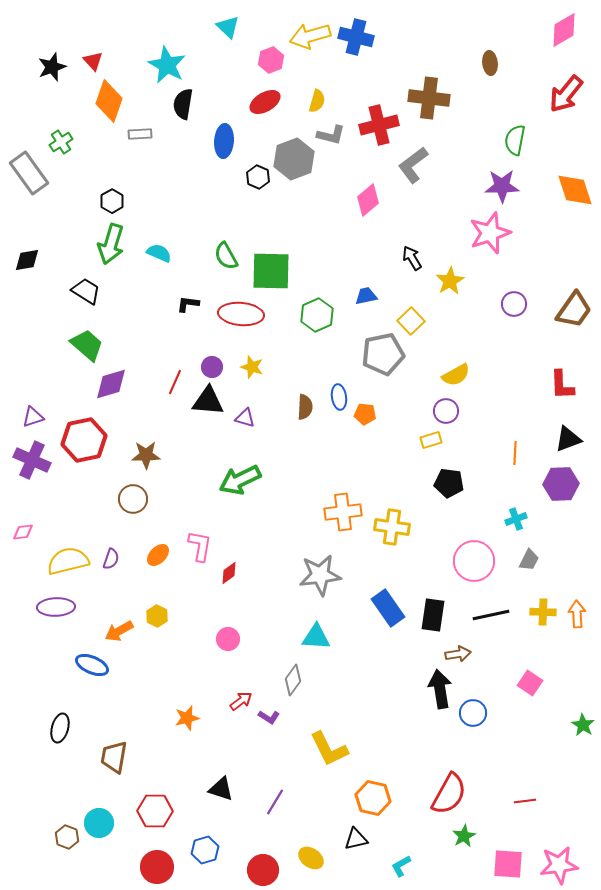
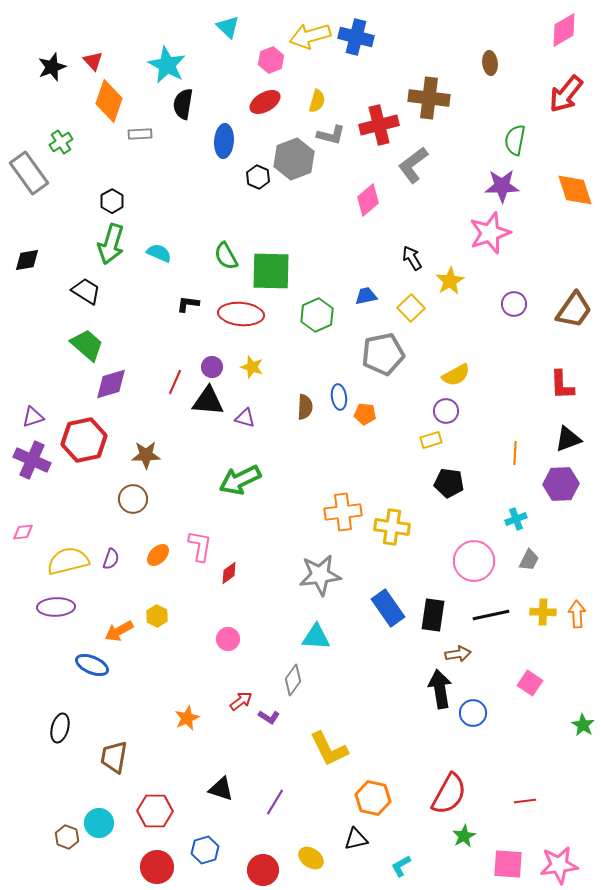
yellow square at (411, 321): moved 13 px up
orange star at (187, 718): rotated 10 degrees counterclockwise
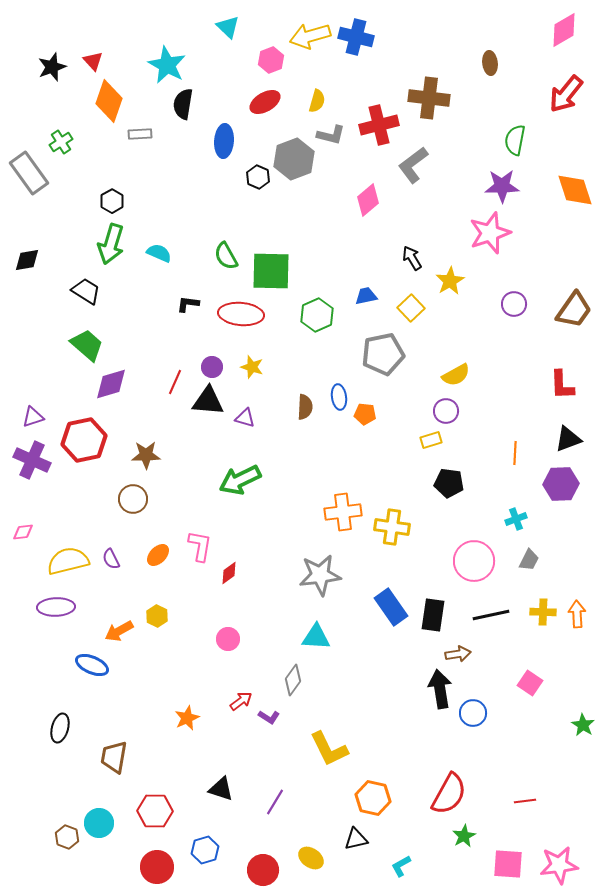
purple semicircle at (111, 559): rotated 135 degrees clockwise
blue rectangle at (388, 608): moved 3 px right, 1 px up
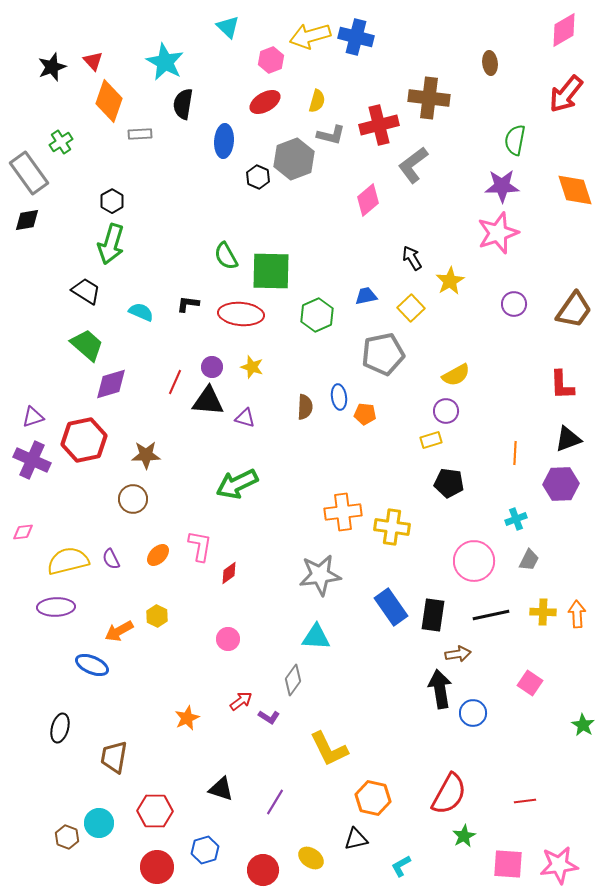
cyan star at (167, 65): moved 2 px left, 3 px up
pink star at (490, 233): moved 8 px right
cyan semicircle at (159, 253): moved 18 px left, 59 px down
black diamond at (27, 260): moved 40 px up
green arrow at (240, 480): moved 3 px left, 4 px down
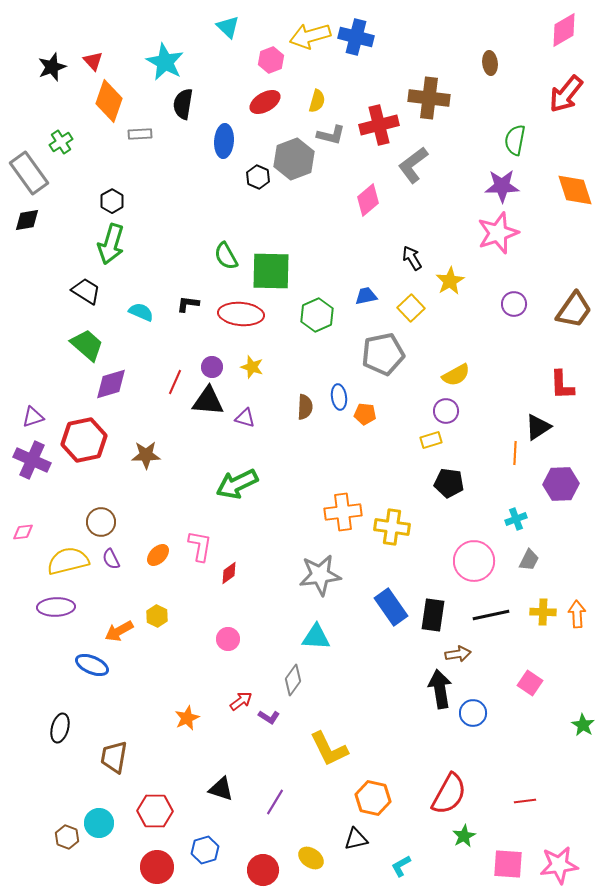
black triangle at (568, 439): moved 30 px left, 12 px up; rotated 12 degrees counterclockwise
brown circle at (133, 499): moved 32 px left, 23 px down
